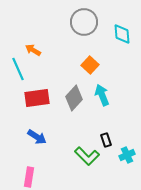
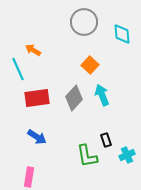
green L-shape: rotated 35 degrees clockwise
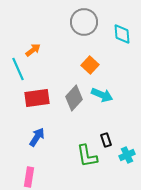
orange arrow: rotated 112 degrees clockwise
cyan arrow: rotated 135 degrees clockwise
blue arrow: rotated 90 degrees counterclockwise
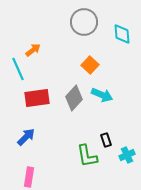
blue arrow: moved 11 px left; rotated 12 degrees clockwise
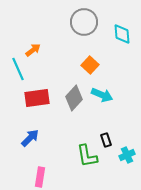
blue arrow: moved 4 px right, 1 px down
pink rectangle: moved 11 px right
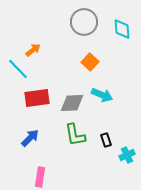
cyan diamond: moved 5 px up
orange square: moved 3 px up
cyan line: rotated 20 degrees counterclockwise
gray diamond: moved 2 px left, 5 px down; rotated 45 degrees clockwise
green L-shape: moved 12 px left, 21 px up
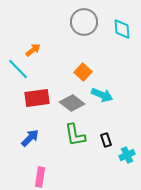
orange square: moved 7 px left, 10 px down
gray diamond: rotated 40 degrees clockwise
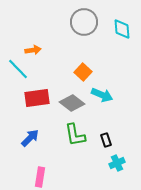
orange arrow: rotated 28 degrees clockwise
cyan cross: moved 10 px left, 8 px down
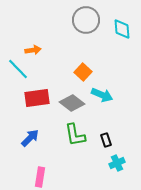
gray circle: moved 2 px right, 2 px up
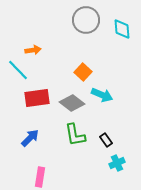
cyan line: moved 1 px down
black rectangle: rotated 16 degrees counterclockwise
